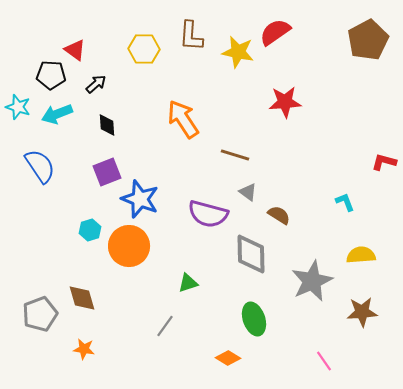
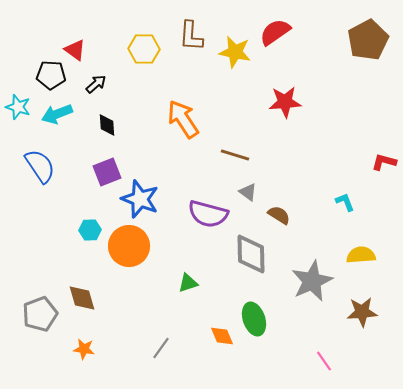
yellow star: moved 3 px left
cyan hexagon: rotated 15 degrees clockwise
gray line: moved 4 px left, 22 px down
orange diamond: moved 6 px left, 22 px up; rotated 35 degrees clockwise
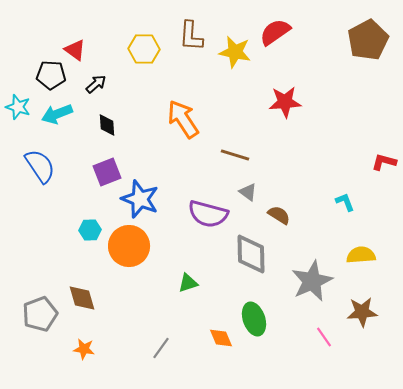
orange diamond: moved 1 px left, 2 px down
pink line: moved 24 px up
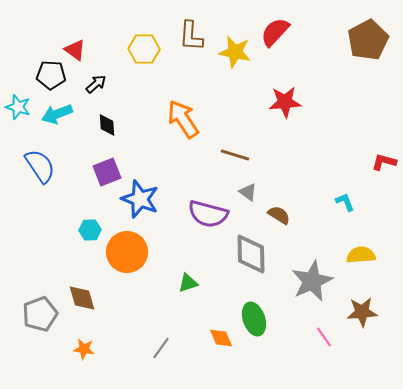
red semicircle: rotated 12 degrees counterclockwise
orange circle: moved 2 px left, 6 px down
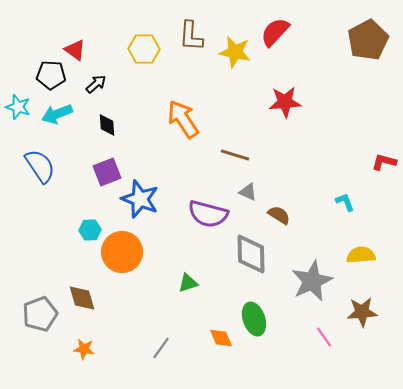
gray triangle: rotated 12 degrees counterclockwise
orange circle: moved 5 px left
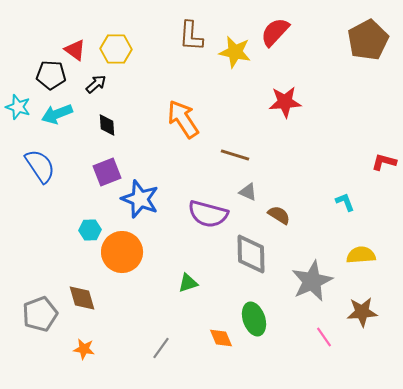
yellow hexagon: moved 28 px left
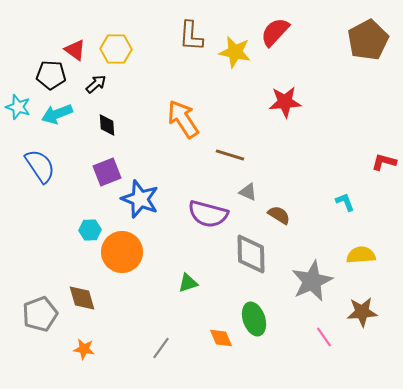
brown line: moved 5 px left
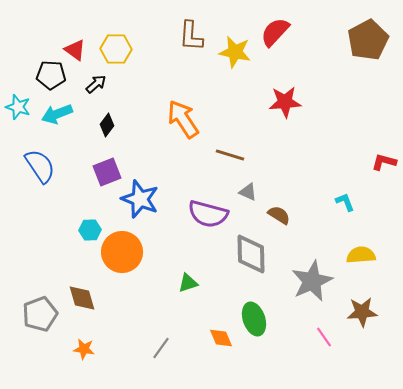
black diamond: rotated 40 degrees clockwise
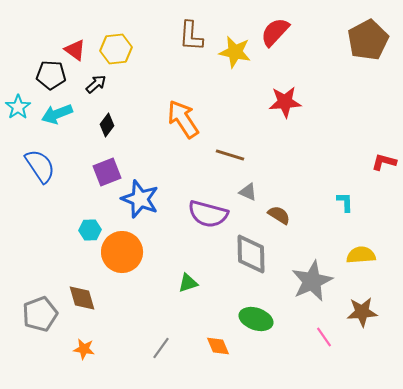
yellow hexagon: rotated 8 degrees counterclockwise
cyan star: rotated 20 degrees clockwise
cyan L-shape: rotated 20 degrees clockwise
green ellipse: moved 2 px right; rotated 52 degrees counterclockwise
orange diamond: moved 3 px left, 8 px down
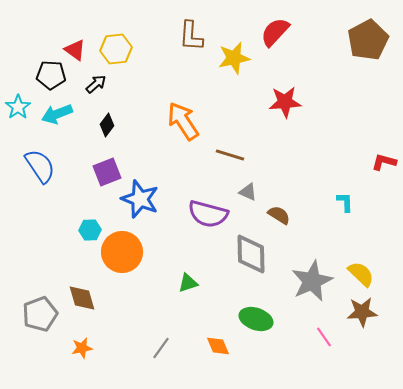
yellow star: moved 1 px left, 6 px down; rotated 24 degrees counterclockwise
orange arrow: moved 2 px down
yellow semicircle: moved 19 px down; rotated 48 degrees clockwise
orange star: moved 2 px left, 1 px up; rotated 20 degrees counterclockwise
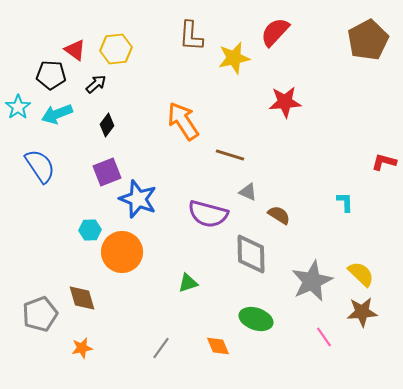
blue star: moved 2 px left
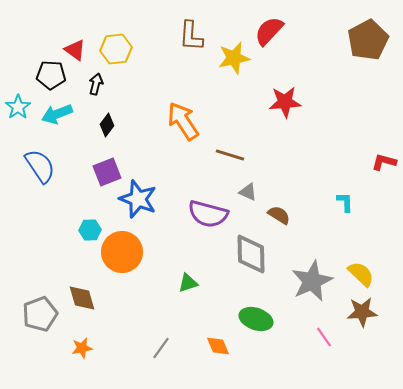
red semicircle: moved 6 px left, 1 px up
black arrow: rotated 35 degrees counterclockwise
